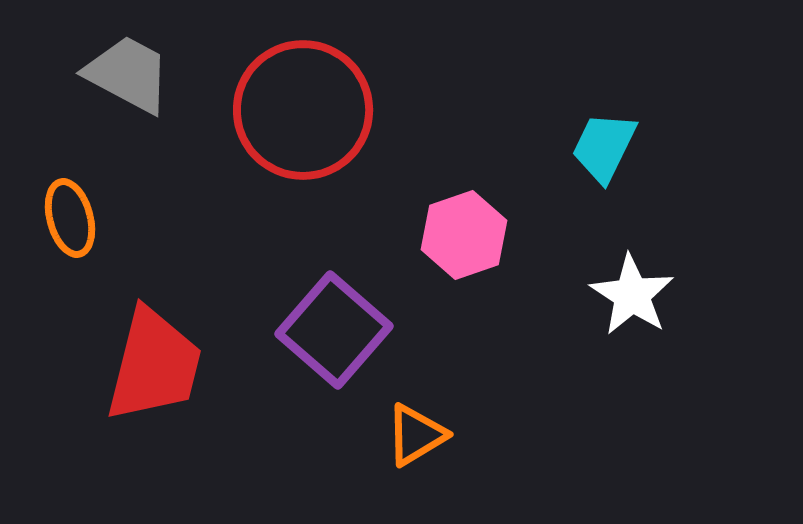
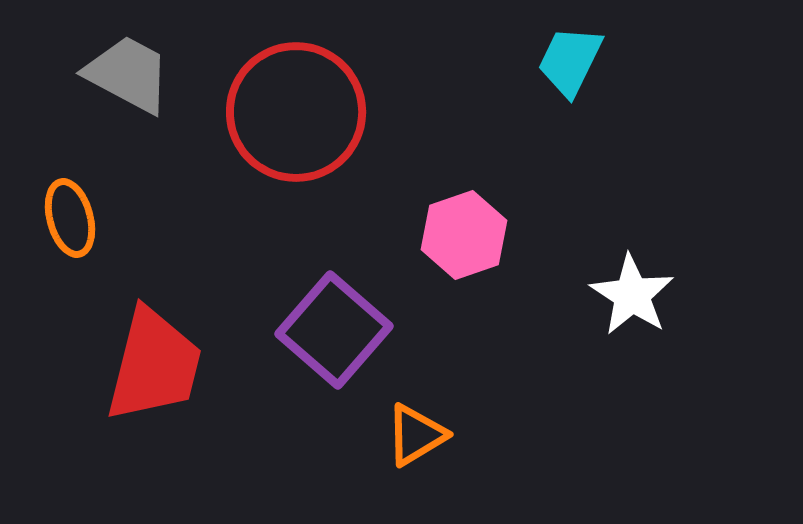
red circle: moved 7 px left, 2 px down
cyan trapezoid: moved 34 px left, 86 px up
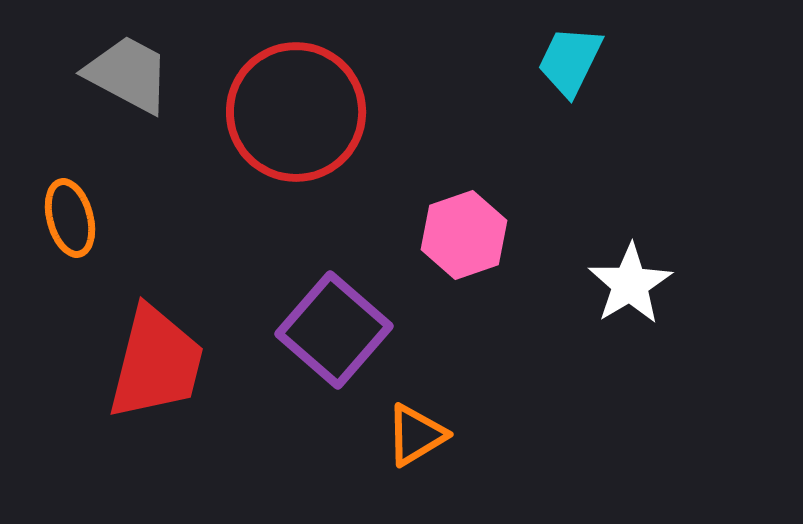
white star: moved 2 px left, 11 px up; rotated 8 degrees clockwise
red trapezoid: moved 2 px right, 2 px up
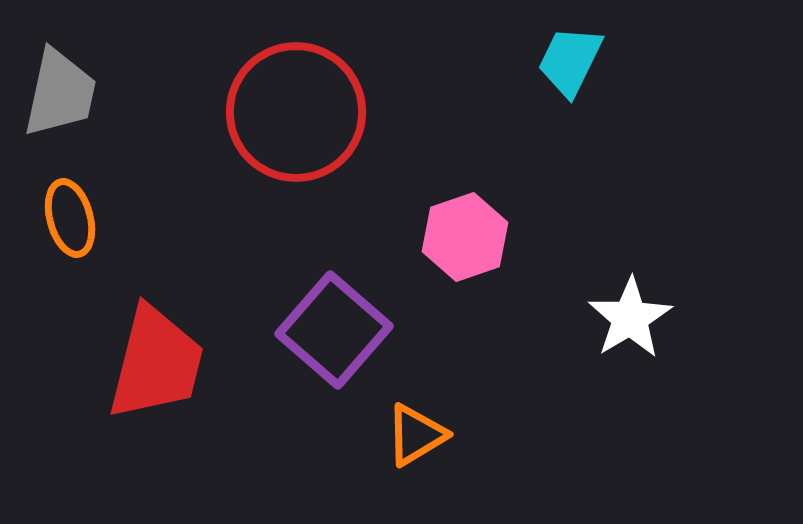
gray trapezoid: moved 68 px left, 19 px down; rotated 74 degrees clockwise
pink hexagon: moved 1 px right, 2 px down
white star: moved 34 px down
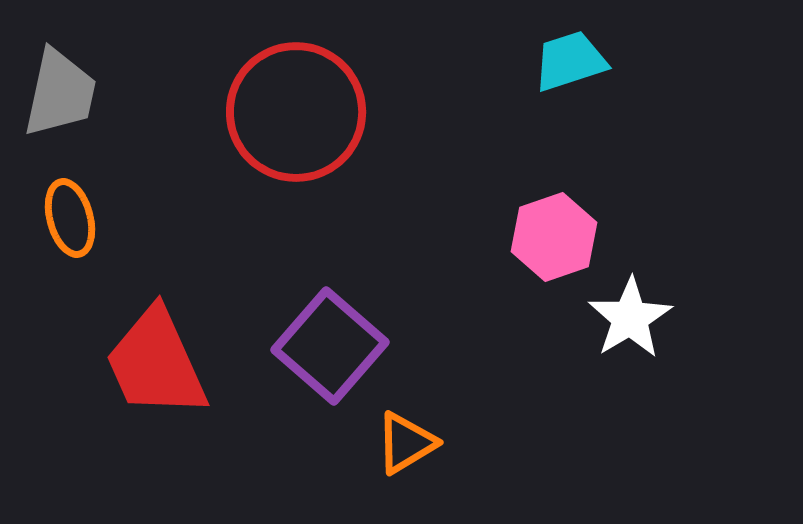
cyan trapezoid: rotated 46 degrees clockwise
pink hexagon: moved 89 px right
purple square: moved 4 px left, 16 px down
red trapezoid: rotated 142 degrees clockwise
orange triangle: moved 10 px left, 8 px down
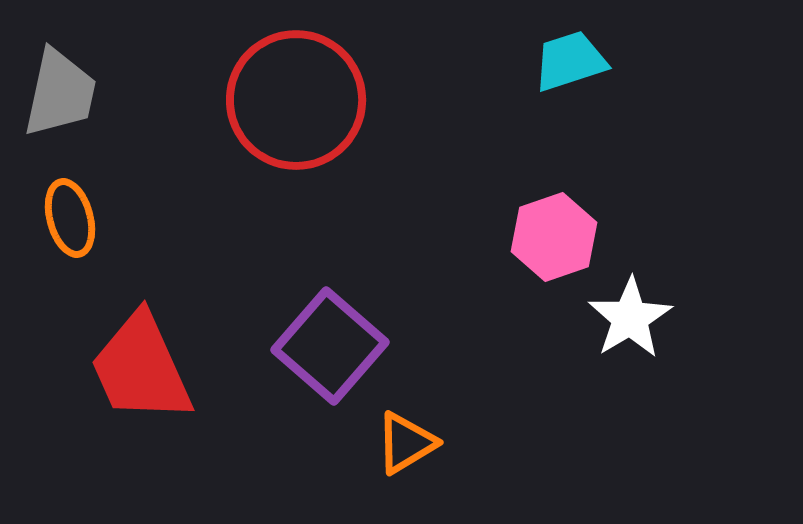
red circle: moved 12 px up
red trapezoid: moved 15 px left, 5 px down
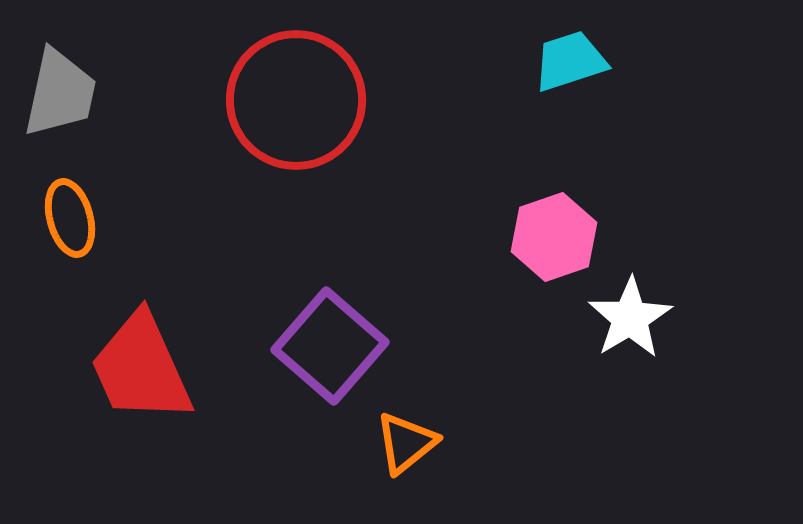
orange triangle: rotated 8 degrees counterclockwise
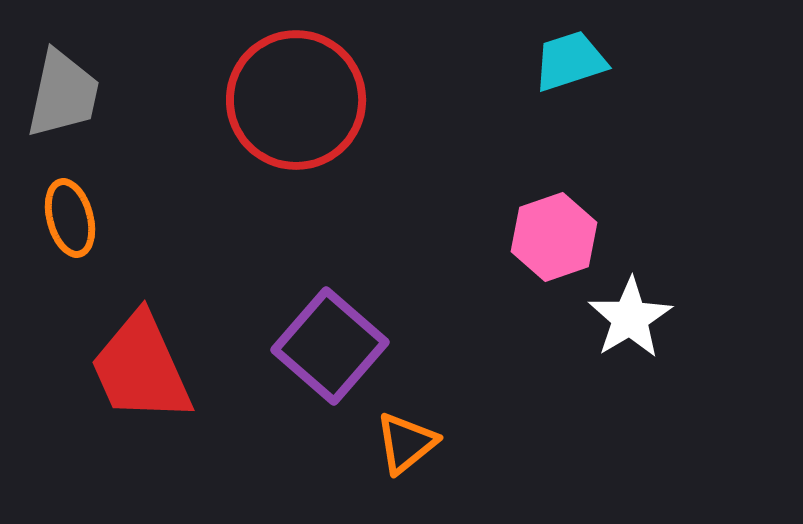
gray trapezoid: moved 3 px right, 1 px down
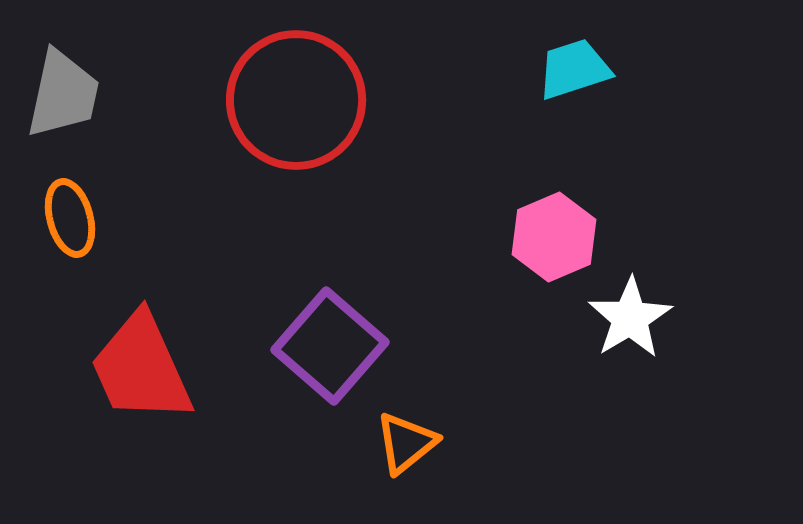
cyan trapezoid: moved 4 px right, 8 px down
pink hexagon: rotated 4 degrees counterclockwise
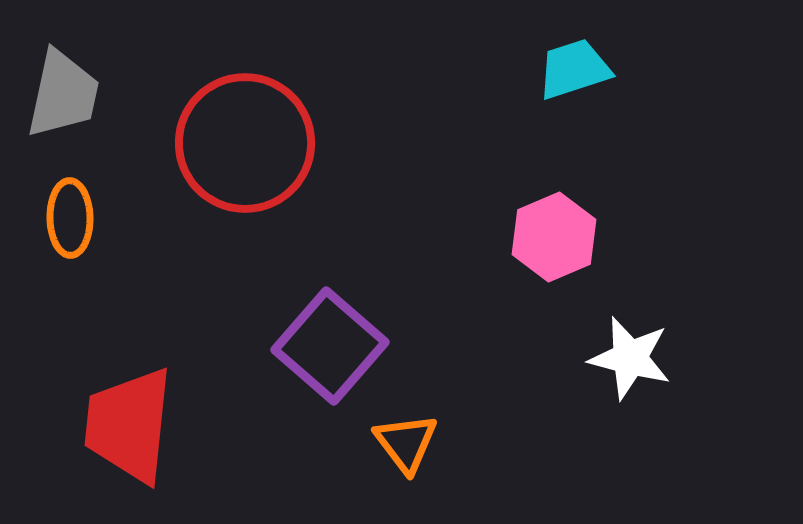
red circle: moved 51 px left, 43 px down
orange ellipse: rotated 14 degrees clockwise
white star: moved 40 px down; rotated 26 degrees counterclockwise
red trapezoid: moved 12 px left, 57 px down; rotated 30 degrees clockwise
orange triangle: rotated 28 degrees counterclockwise
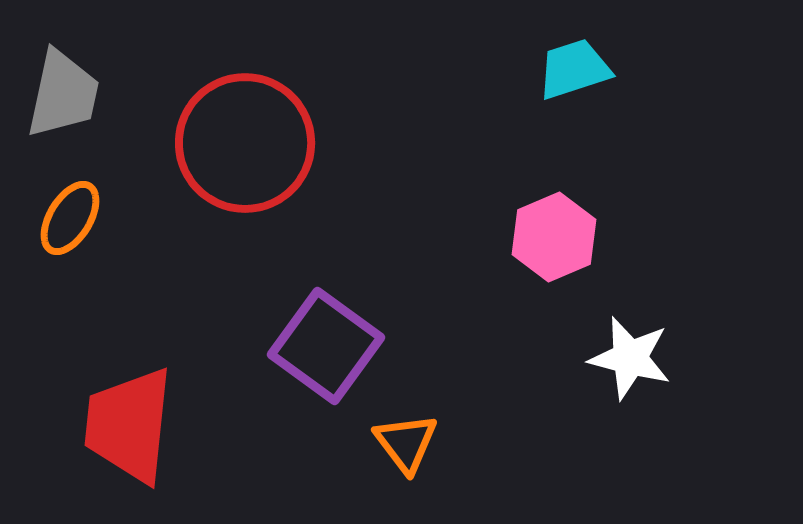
orange ellipse: rotated 32 degrees clockwise
purple square: moved 4 px left; rotated 5 degrees counterclockwise
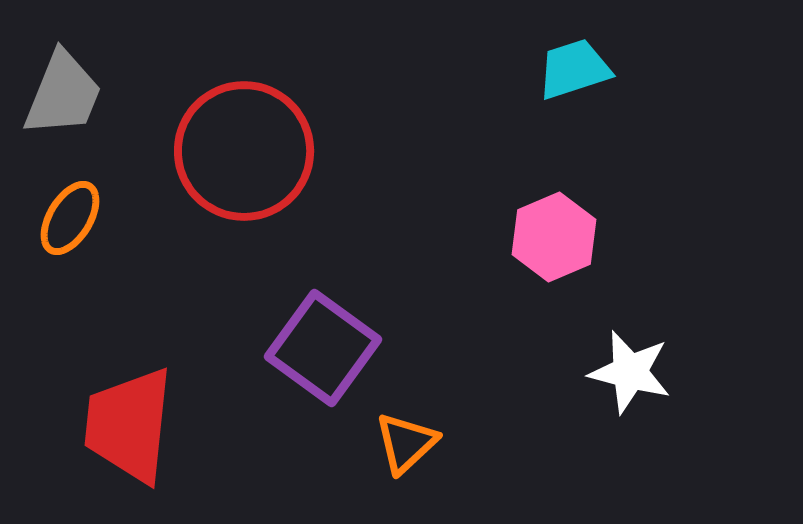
gray trapezoid: rotated 10 degrees clockwise
red circle: moved 1 px left, 8 px down
purple square: moved 3 px left, 2 px down
white star: moved 14 px down
orange triangle: rotated 24 degrees clockwise
